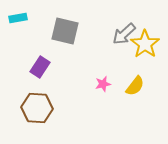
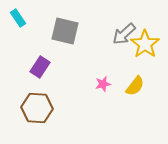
cyan rectangle: rotated 66 degrees clockwise
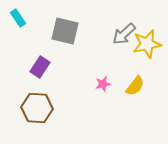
yellow star: moved 2 px right; rotated 24 degrees clockwise
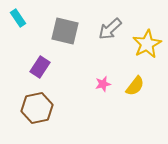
gray arrow: moved 14 px left, 5 px up
yellow star: rotated 16 degrees counterclockwise
brown hexagon: rotated 16 degrees counterclockwise
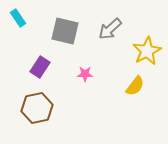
yellow star: moved 7 px down
pink star: moved 18 px left, 10 px up; rotated 14 degrees clockwise
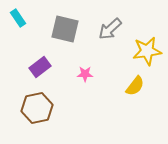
gray square: moved 2 px up
yellow star: rotated 20 degrees clockwise
purple rectangle: rotated 20 degrees clockwise
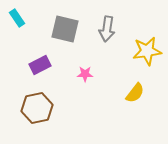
cyan rectangle: moved 1 px left
gray arrow: moved 3 px left; rotated 40 degrees counterclockwise
purple rectangle: moved 2 px up; rotated 10 degrees clockwise
yellow semicircle: moved 7 px down
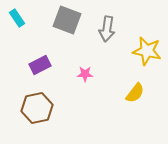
gray square: moved 2 px right, 9 px up; rotated 8 degrees clockwise
yellow star: rotated 20 degrees clockwise
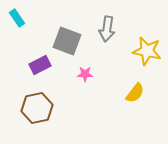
gray square: moved 21 px down
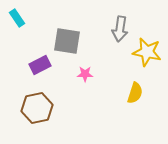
gray arrow: moved 13 px right
gray square: rotated 12 degrees counterclockwise
yellow star: moved 1 px down
yellow semicircle: rotated 20 degrees counterclockwise
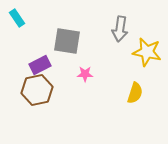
brown hexagon: moved 18 px up
